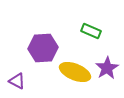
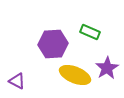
green rectangle: moved 1 px left, 1 px down
purple hexagon: moved 10 px right, 4 px up
yellow ellipse: moved 3 px down
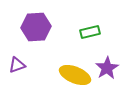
green rectangle: rotated 36 degrees counterclockwise
purple hexagon: moved 17 px left, 17 px up
purple triangle: moved 16 px up; rotated 48 degrees counterclockwise
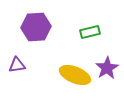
purple triangle: rotated 12 degrees clockwise
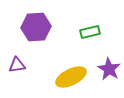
purple star: moved 2 px right, 1 px down; rotated 10 degrees counterclockwise
yellow ellipse: moved 4 px left, 2 px down; rotated 48 degrees counterclockwise
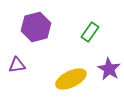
purple hexagon: rotated 12 degrees counterclockwise
green rectangle: rotated 42 degrees counterclockwise
yellow ellipse: moved 2 px down
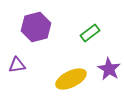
green rectangle: moved 1 px down; rotated 18 degrees clockwise
